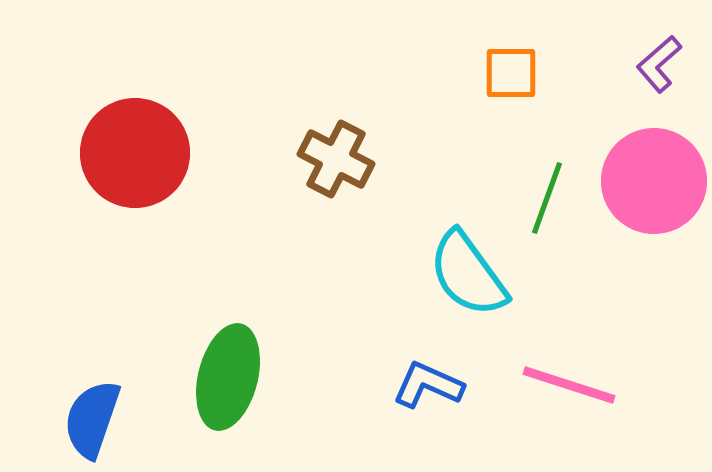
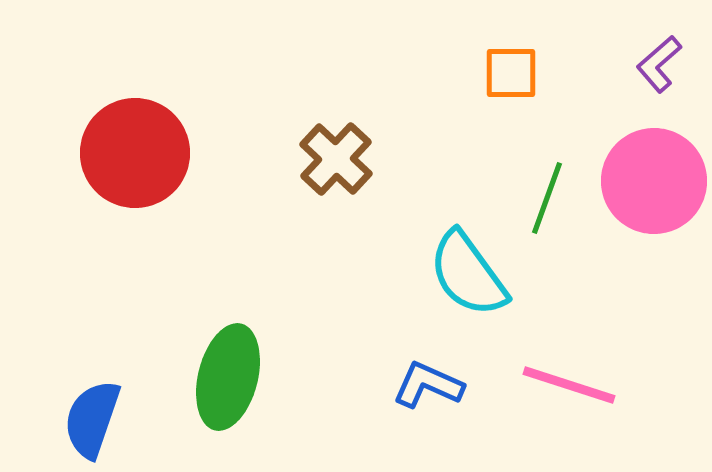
brown cross: rotated 16 degrees clockwise
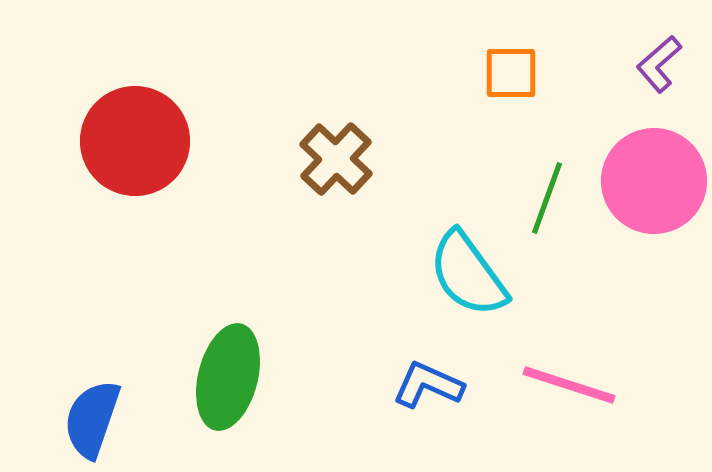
red circle: moved 12 px up
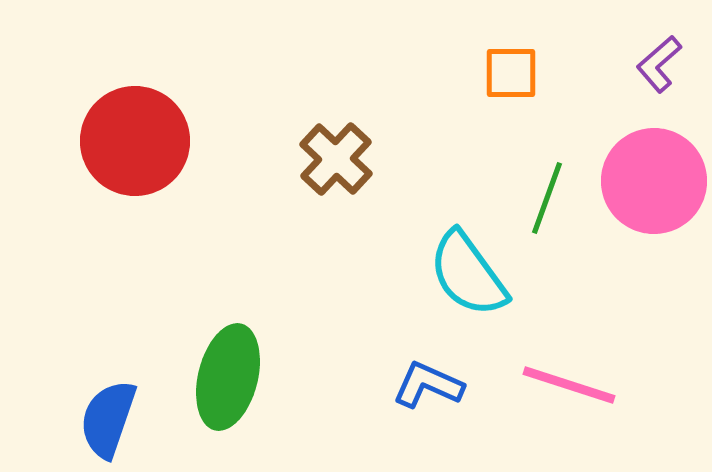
blue semicircle: moved 16 px right
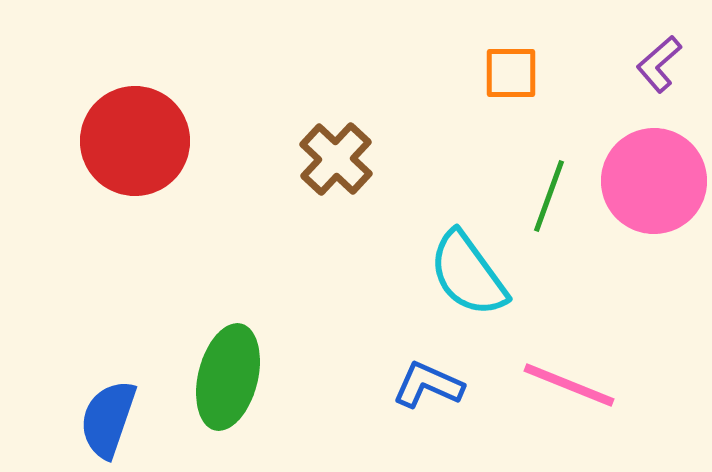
green line: moved 2 px right, 2 px up
pink line: rotated 4 degrees clockwise
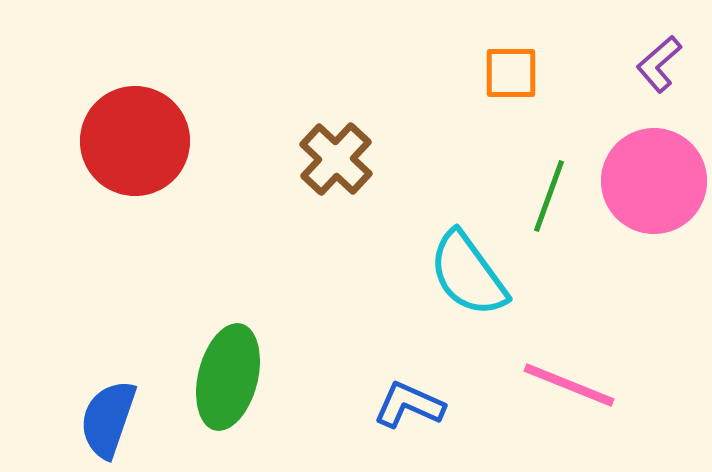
blue L-shape: moved 19 px left, 20 px down
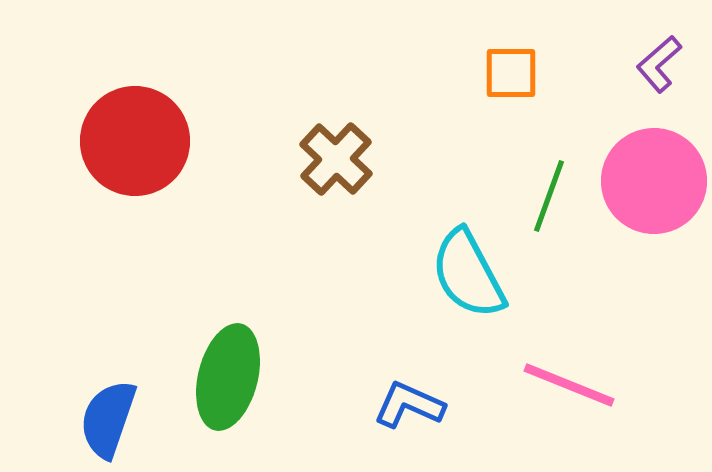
cyan semicircle: rotated 8 degrees clockwise
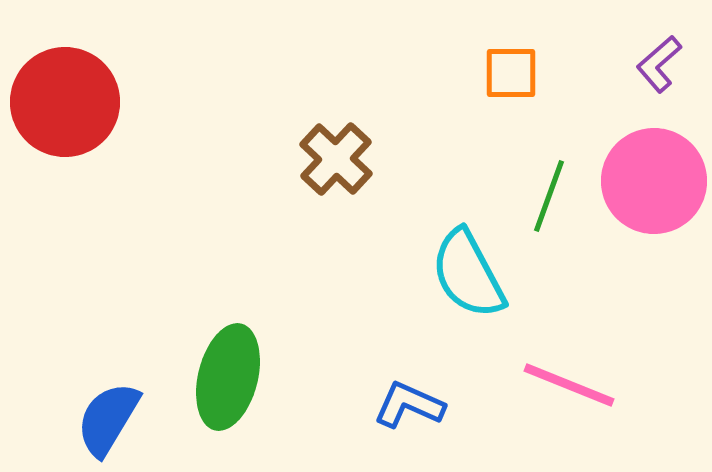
red circle: moved 70 px left, 39 px up
blue semicircle: rotated 12 degrees clockwise
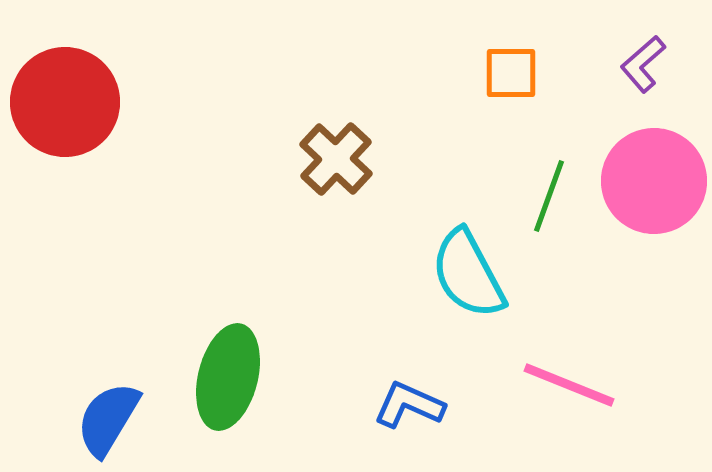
purple L-shape: moved 16 px left
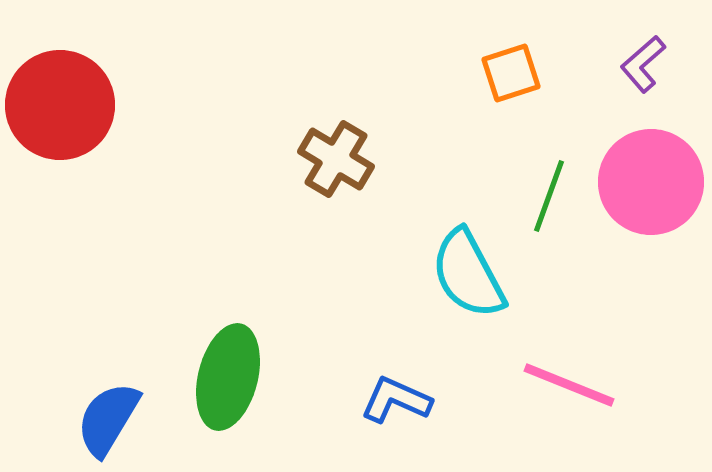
orange square: rotated 18 degrees counterclockwise
red circle: moved 5 px left, 3 px down
brown cross: rotated 12 degrees counterclockwise
pink circle: moved 3 px left, 1 px down
blue L-shape: moved 13 px left, 5 px up
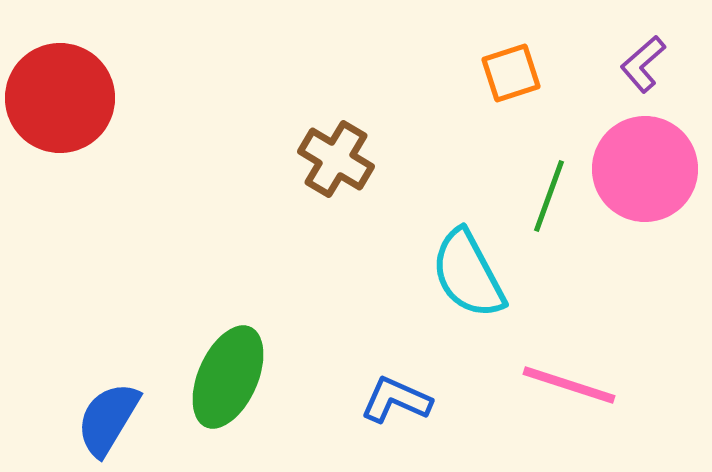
red circle: moved 7 px up
pink circle: moved 6 px left, 13 px up
green ellipse: rotated 10 degrees clockwise
pink line: rotated 4 degrees counterclockwise
